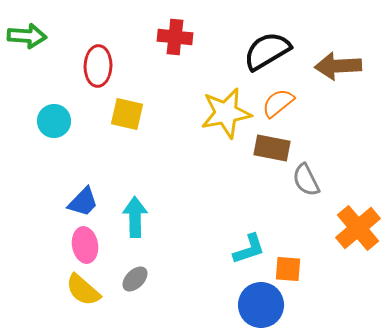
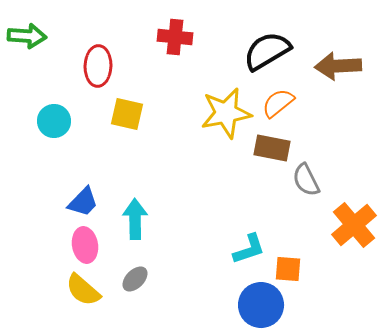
cyan arrow: moved 2 px down
orange cross: moved 4 px left, 3 px up
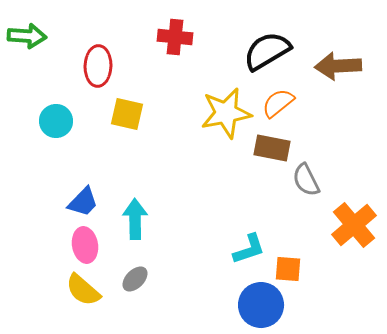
cyan circle: moved 2 px right
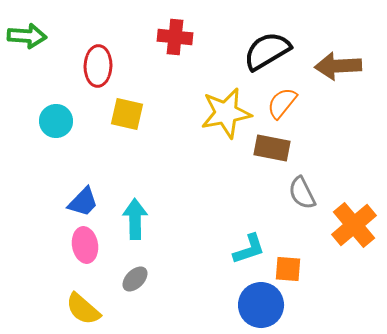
orange semicircle: moved 4 px right; rotated 12 degrees counterclockwise
gray semicircle: moved 4 px left, 13 px down
yellow semicircle: moved 19 px down
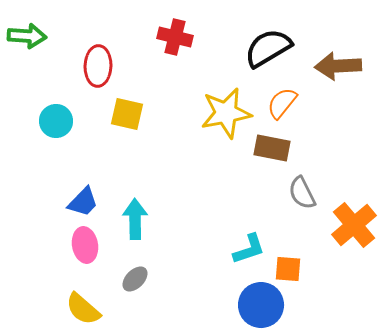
red cross: rotated 8 degrees clockwise
black semicircle: moved 1 px right, 3 px up
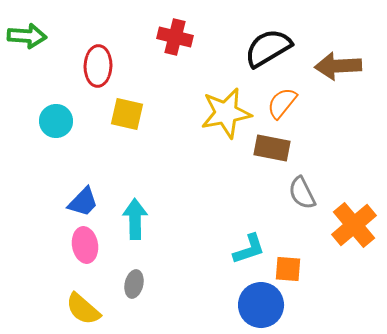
gray ellipse: moved 1 px left, 5 px down; rotated 32 degrees counterclockwise
